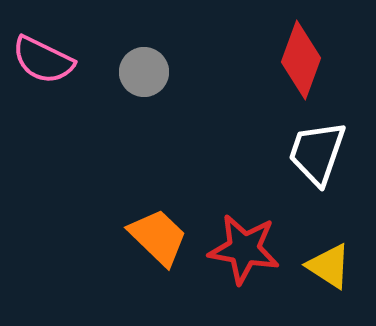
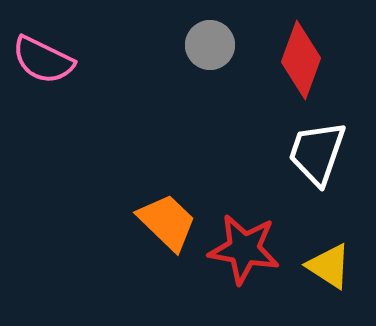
gray circle: moved 66 px right, 27 px up
orange trapezoid: moved 9 px right, 15 px up
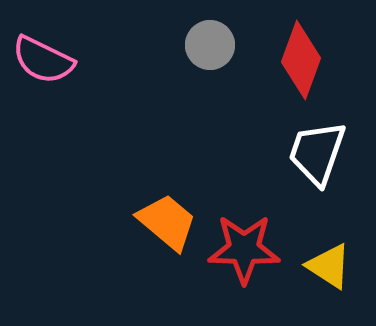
orange trapezoid: rotated 4 degrees counterclockwise
red star: rotated 8 degrees counterclockwise
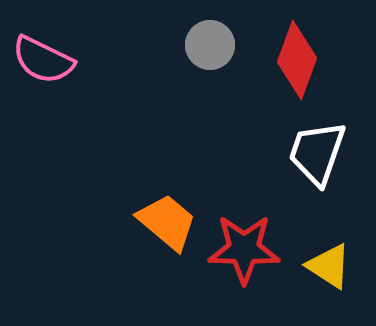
red diamond: moved 4 px left
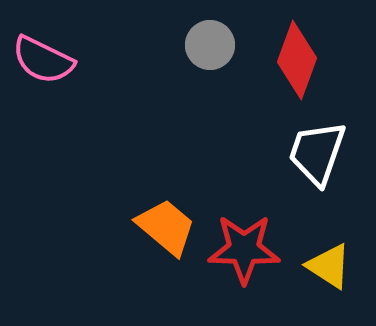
orange trapezoid: moved 1 px left, 5 px down
